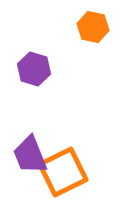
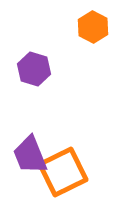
orange hexagon: rotated 16 degrees clockwise
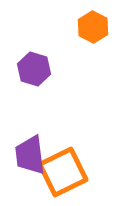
purple trapezoid: rotated 15 degrees clockwise
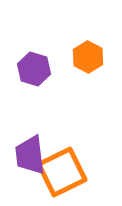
orange hexagon: moved 5 px left, 30 px down
orange square: moved 1 px left
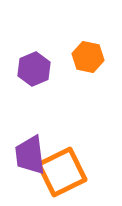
orange hexagon: rotated 16 degrees counterclockwise
purple hexagon: rotated 20 degrees clockwise
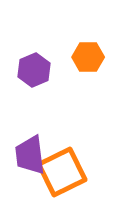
orange hexagon: rotated 12 degrees counterclockwise
purple hexagon: moved 1 px down
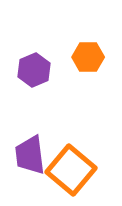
orange square: moved 9 px right, 2 px up; rotated 24 degrees counterclockwise
